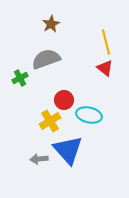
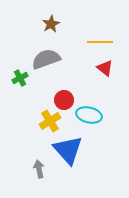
yellow line: moved 6 px left; rotated 75 degrees counterclockwise
gray arrow: moved 10 px down; rotated 84 degrees clockwise
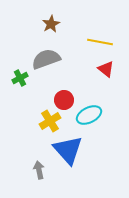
yellow line: rotated 10 degrees clockwise
red triangle: moved 1 px right, 1 px down
cyan ellipse: rotated 40 degrees counterclockwise
gray arrow: moved 1 px down
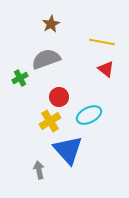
yellow line: moved 2 px right
red circle: moved 5 px left, 3 px up
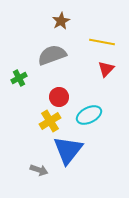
brown star: moved 10 px right, 3 px up
gray semicircle: moved 6 px right, 4 px up
red triangle: rotated 36 degrees clockwise
green cross: moved 1 px left
blue triangle: rotated 20 degrees clockwise
gray arrow: rotated 120 degrees clockwise
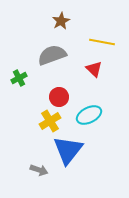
red triangle: moved 12 px left; rotated 30 degrees counterclockwise
